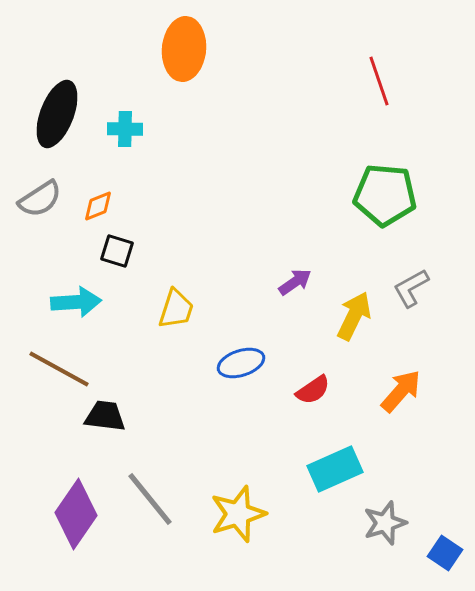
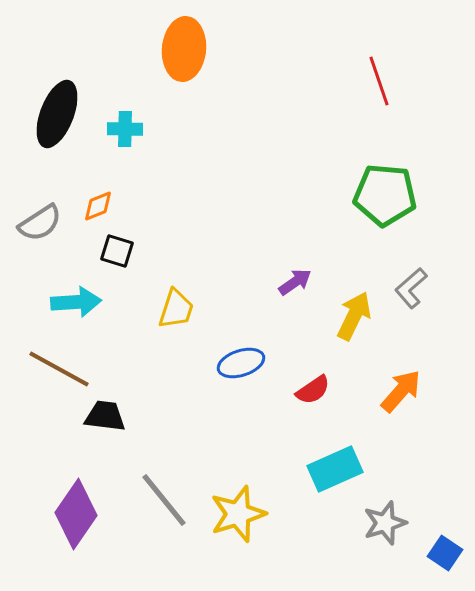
gray semicircle: moved 24 px down
gray L-shape: rotated 12 degrees counterclockwise
gray line: moved 14 px right, 1 px down
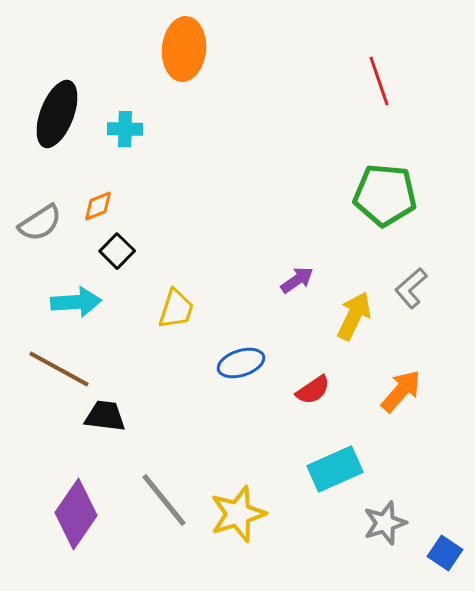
black square: rotated 28 degrees clockwise
purple arrow: moved 2 px right, 2 px up
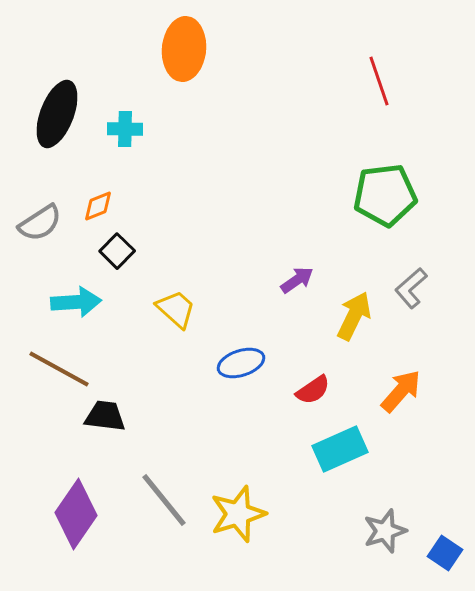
green pentagon: rotated 12 degrees counterclockwise
yellow trapezoid: rotated 66 degrees counterclockwise
cyan rectangle: moved 5 px right, 20 px up
gray star: moved 8 px down
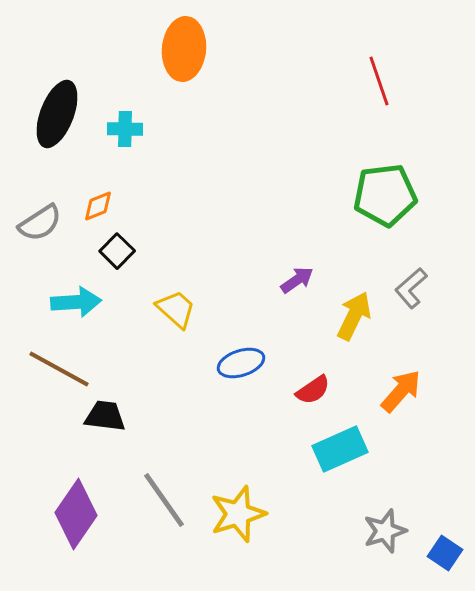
gray line: rotated 4 degrees clockwise
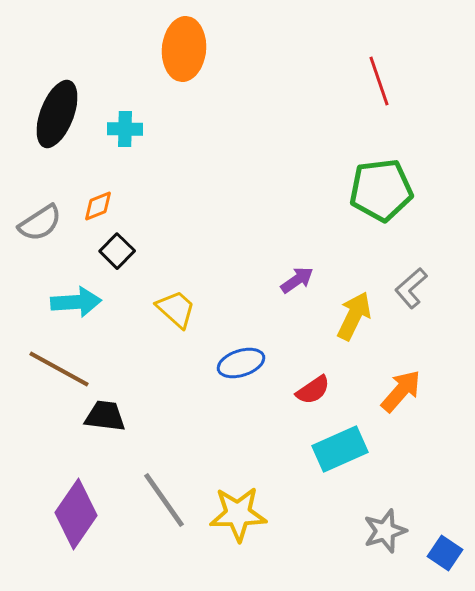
green pentagon: moved 4 px left, 5 px up
yellow star: rotated 16 degrees clockwise
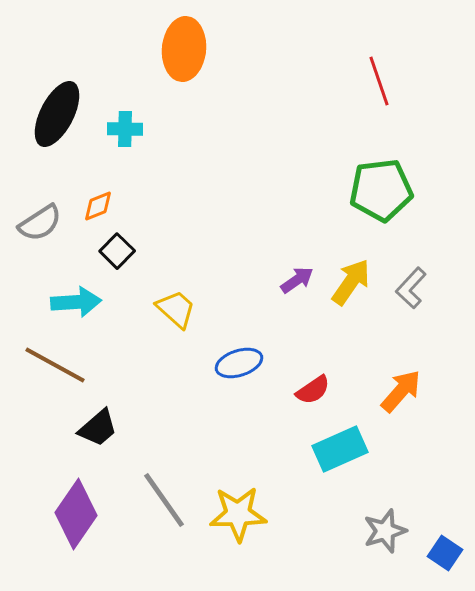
black ellipse: rotated 6 degrees clockwise
gray L-shape: rotated 6 degrees counterclockwise
yellow arrow: moved 3 px left, 34 px up; rotated 9 degrees clockwise
blue ellipse: moved 2 px left
brown line: moved 4 px left, 4 px up
black trapezoid: moved 7 px left, 12 px down; rotated 132 degrees clockwise
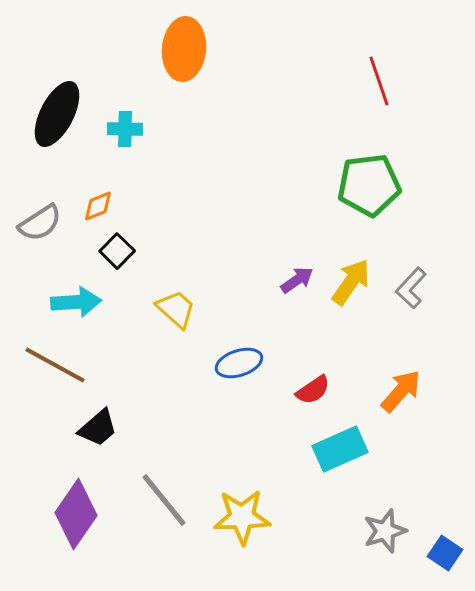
green pentagon: moved 12 px left, 5 px up
gray line: rotated 4 degrees counterclockwise
yellow star: moved 4 px right, 3 px down
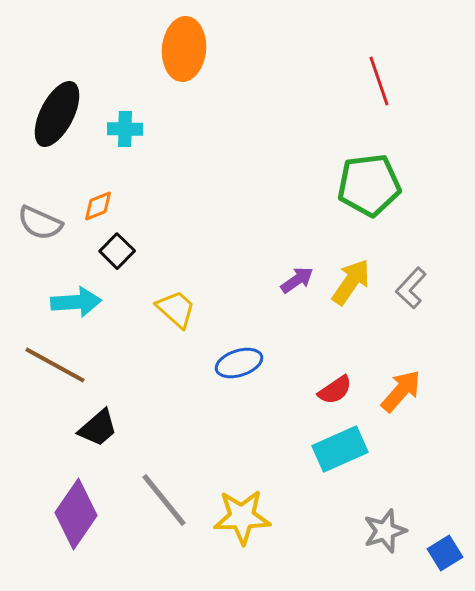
gray semicircle: rotated 57 degrees clockwise
red semicircle: moved 22 px right
blue square: rotated 24 degrees clockwise
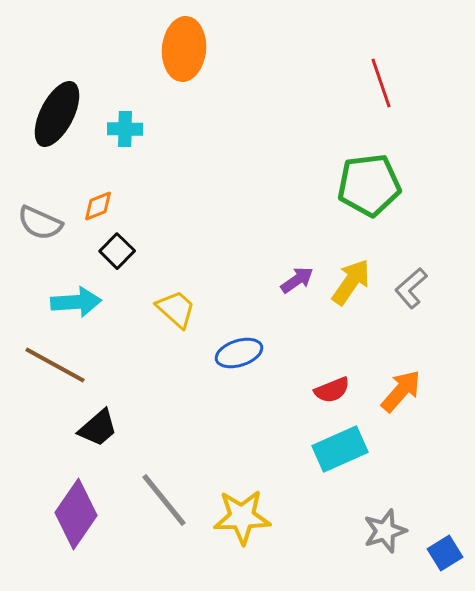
red line: moved 2 px right, 2 px down
gray L-shape: rotated 6 degrees clockwise
blue ellipse: moved 10 px up
red semicircle: moved 3 px left; rotated 12 degrees clockwise
